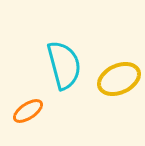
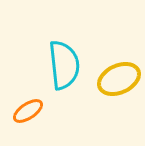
cyan semicircle: rotated 9 degrees clockwise
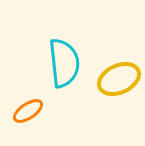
cyan semicircle: moved 2 px up
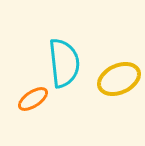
orange ellipse: moved 5 px right, 12 px up
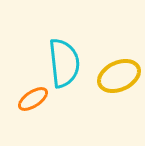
yellow ellipse: moved 3 px up
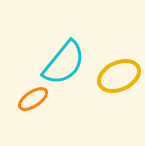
cyan semicircle: rotated 45 degrees clockwise
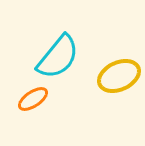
cyan semicircle: moved 6 px left, 6 px up
